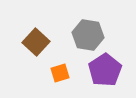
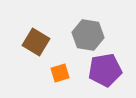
brown square: rotated 12 degrees counterclockwise
purple pentagon: rotated 24 degrees clockwise
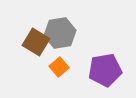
gray hexagon: moved 28 px left, 2 px up; rotated 20 degrees counterclockwise
orange square: moved 1 px left, 6 px up; rotated 24 degrees counterclockwise
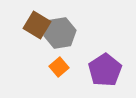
brown square: moved 1 px right, 17 px up
purple pentagon: rotated 24 degrees counterclockwise
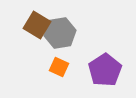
orange square: rotated 24 degrees counterclockwise
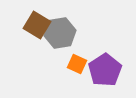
orange square: moved 18 px right, 3 px up
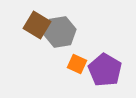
gray hexagon: moved 1 px up
purple pentagon: rotated 8 degrees counterclockwise
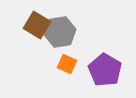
orange square: moved 10 px left
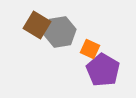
orange square: moved 23 px right, 15 px up
purple pentagon: moved 2 px left
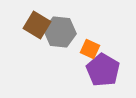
gray hexagon: rotated 16 degrees clockwise
